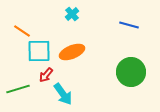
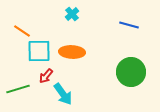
orange ellipse: rotated 25 degrees clockwise
red arrow: moved 1 px down
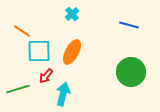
orange ellipse: rotated 65 degrees counterclockwise
cyan arrow: rotated 130 degrees counterclockwise
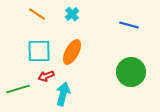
orange line: moved 15 px right, 17 px up
red arrow: rotated 28 degrees clockwise
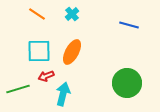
green circle: moved 4 px left, 11 px down
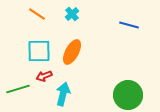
red arrow: moved 2 px left
green circle: moved 1 px right, 12 px down
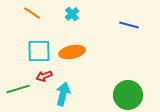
orange line: moved 5 px left, 1 px up
orange ellipse: rotated 50 degrees clockwise
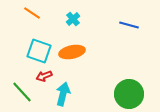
cyan cross: moved 1 px right, 5 px down
cyan square: rotated 20 degrees clockwise
green line: moved 4 px right, 3 px down; rotated 65 degrees clockwise
green circle: moved 1 px right, 1 px up
